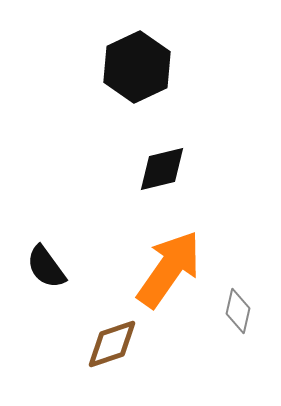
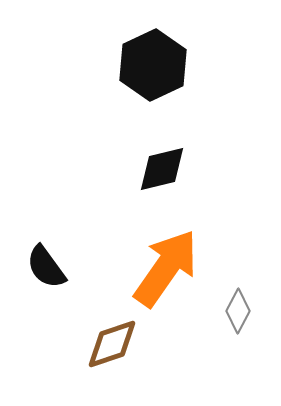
black hexagon: moved 16 px right, 2 px up
orange arrow: moved 3 px left, 1 px up
gray diamond: rotated 15 degrees clockwise
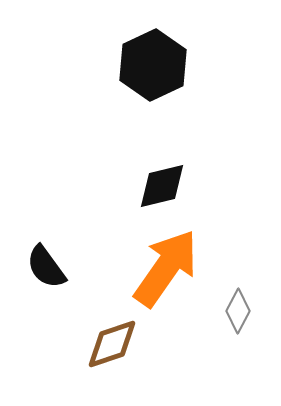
black diamond: moved 17 px down
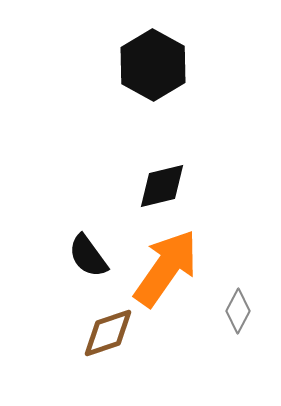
black hexagon: rotated 6 degrees counterclockwise
black semicircle: moved 42 px right, 11 px up
brown diamond: moved 4 px left, 11 px up
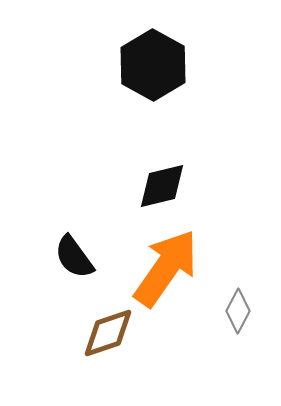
black semicircle: moved 14 px left, 1 px down
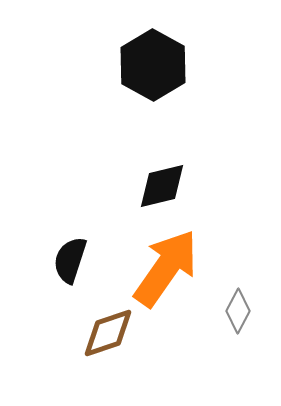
black semicircle: moved 4 px left, 3 px down; rotated 54 degrees clockwise
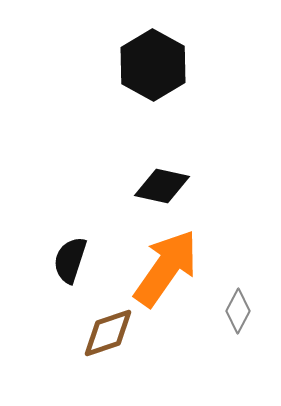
black diamond: rotated 26 degrees clockwise
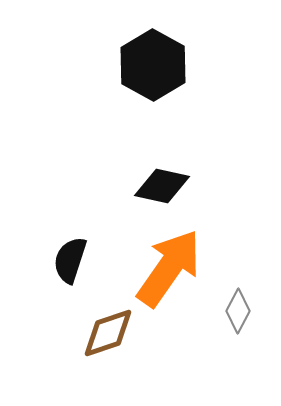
orange arrow: moved 3 px right
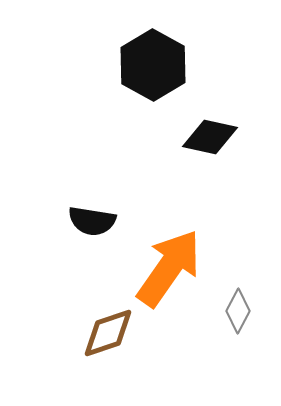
black diamond: moved 48 px right, 49 px up
black semicircle: moved 22 px right, 39 px up; rotated 99 degrees counterclockwise
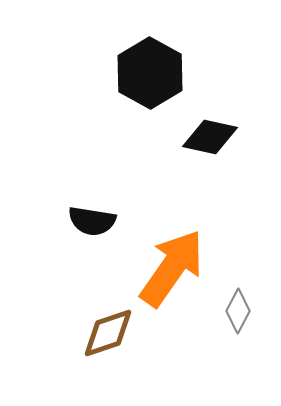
black hexagon: moved 3 px left, 8 px down
orange arrow: moved 3 px right
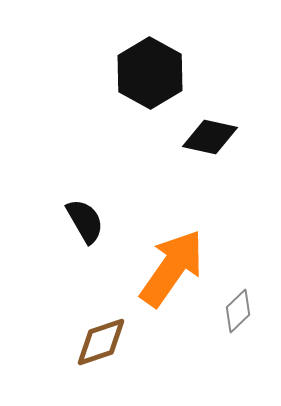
black semicircle: moved 7 px left; rotated 129 degrees counterclockwise
gray diamond: rotated 18 degrees clockwise
brown diamond: moved 7 px left, 9 px down
